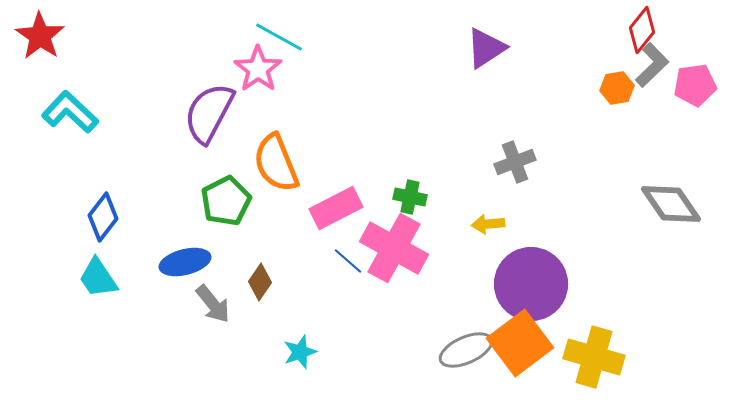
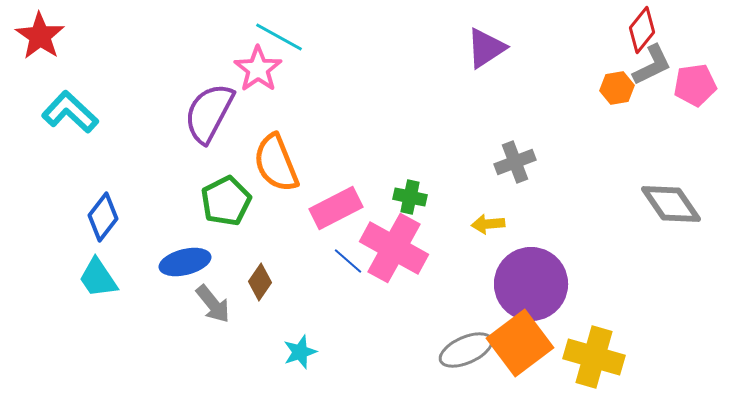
gray L-shape: rotated 18 degrees clockwise
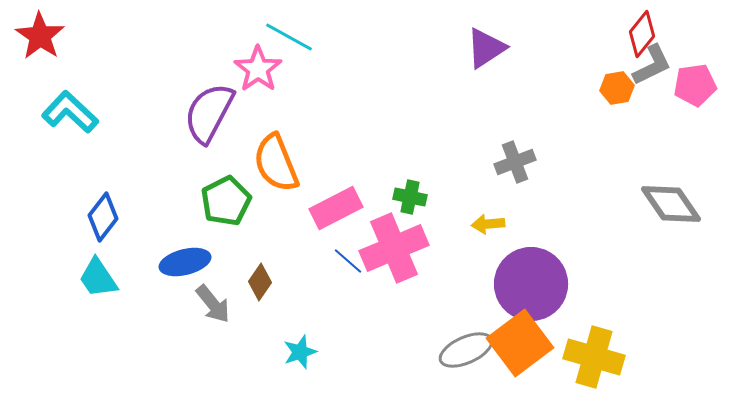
red diamond: moved 4 px down
cyan line: moved 10 px right
pink cross: rotated 38 degrees clockwise
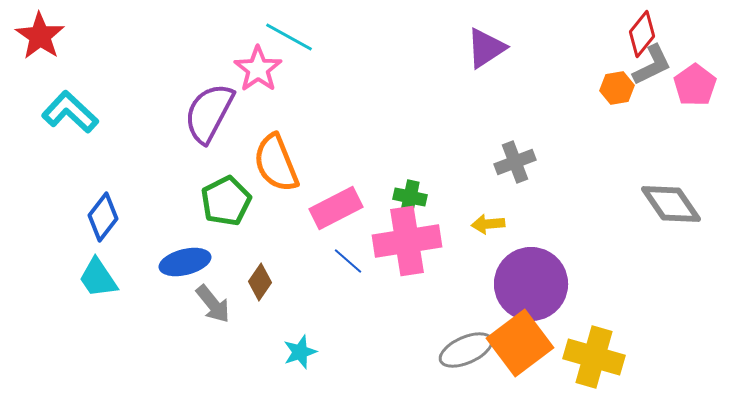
pink pentagon: rotated 27 degrees counterclockwise
pink cross: moved 13 px right, 7 px up; rotated 14 degrees clockwise
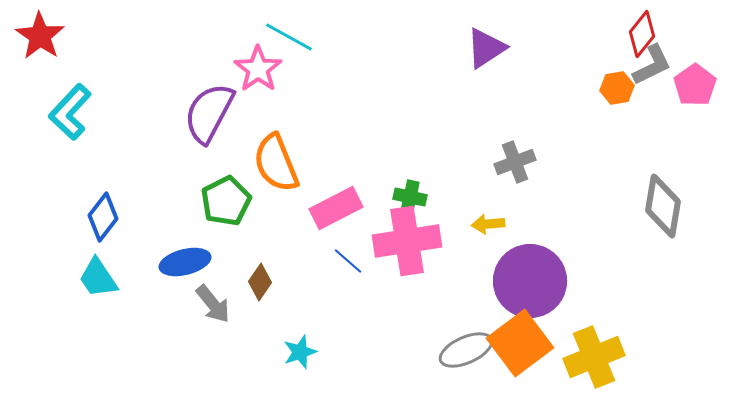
cyan L-shape: rotated 90 degrees counterclockwise
gray diamond: moved 8 px left, 2 px down; rotated 44 degrees clockwise
purple circle: moved 1 px left, 3 px up
yellow cross: rotated 38 degrees counterclockwise
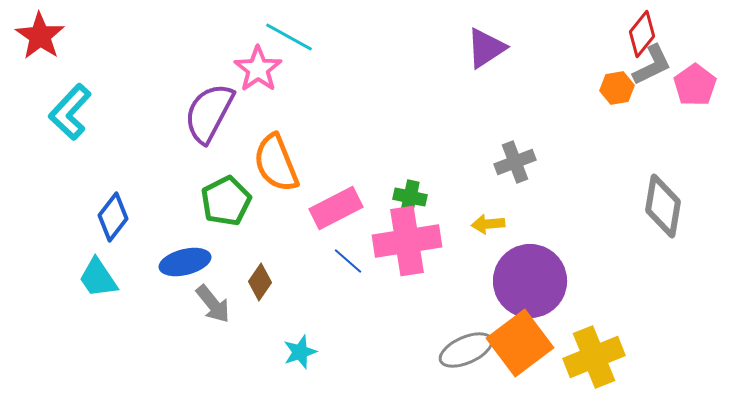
blue diamond: moved 10 px right
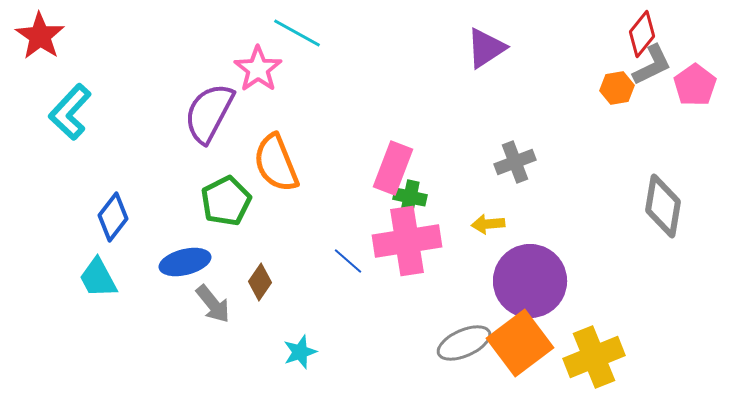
cyan line: moved 8 px right, 4 px up
pink rectangle: moved 57 px right, 40 px up; rotated 42 degrees counterclockwise
cyan trapezoid: rotated 6 degrees clockwise
gray ellipse: moved 2 px left, 7 px up
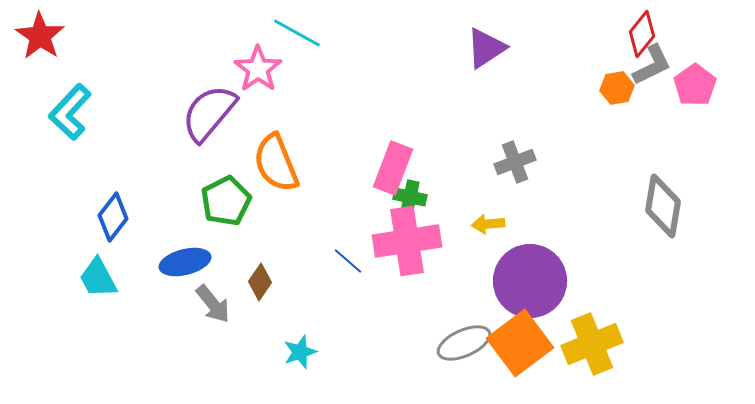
purple semicircle: rotated 12 degrees clockwise
yellow cross: moved 2 px left, 13 px up
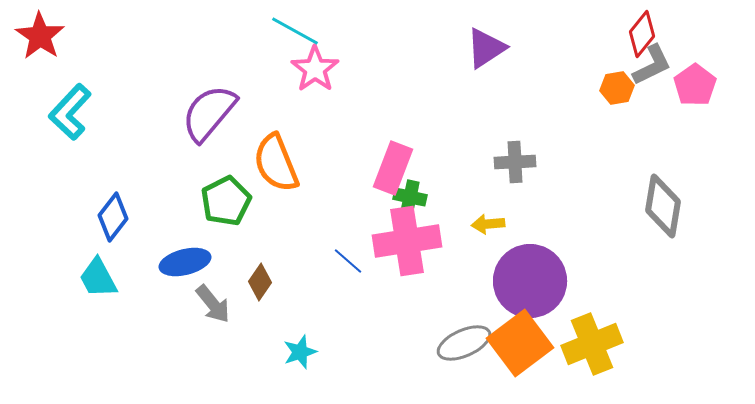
cyan line: moved 2 px left, 2 px up
pink star: moved 57 px right
gray cross: rotated 18 degrees clockwise
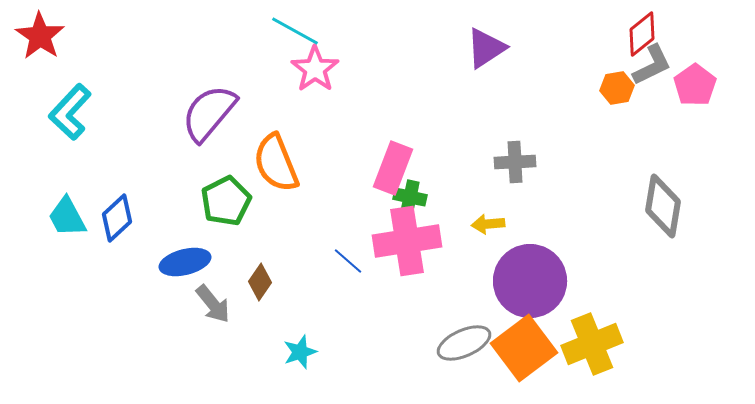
red diamond: rotated 12 degrees clockwise
blue diamond: moved 4 px right, 1 px down; rotated 9 degrees clockwise
cyan trapezoid: moved 31 px left, 61 px up
orange square: moved 4 px right, 5 px down
